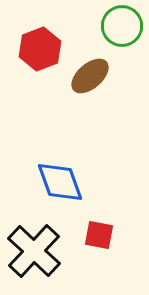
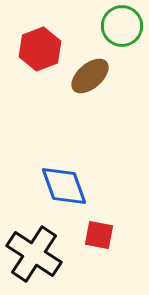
blue diamond: moved 4 px right, 4 px down
black cross: moved 3 px down; rotated 10 degrees counterclockwise
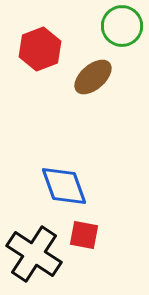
brown ellipse: moved 3 px right, 1 px down
red square: moved 15 px left
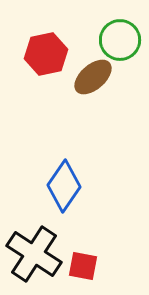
green circle: moved 2 px left, 14 px down
red hexagon: moved 6 px right, 5 px down; rotated 9 degrees clockwise
blue diamond: rotated 54 degrees clockwise
red square: moved 1 px left, 31 px down
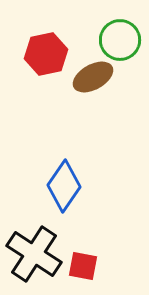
brown ellipse: rotated 12 degrees clockwise
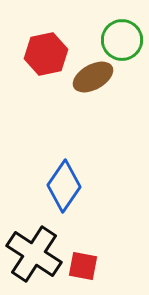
green circle: moved 2 px right
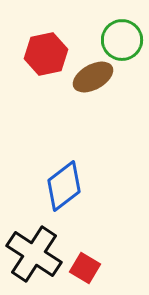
blue diamond: rotated 18 degrees clockwise
red square: moved 2 px right, 2 px down; rotated 20 degrees clockwise
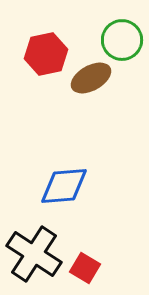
brown ellipse: moved 2 px left, 1 px down
blue diamond: rotated 33 degrees clockwise
